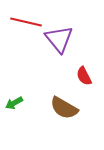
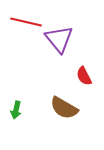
green arrow: moved 2 px right, 7 px down; rotated 48 degrees counterclockwise
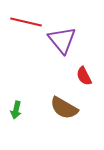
purple triangle: moved 3 px right, 1 px down
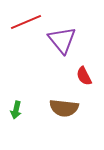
red line: rotated 36 degrees counterclockwise
brown semicircle: rotated 24 degrees counterclockwise
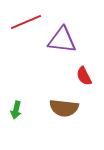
purple triangle: rotated 44 degrees counterclockwise
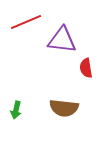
red semicircle: moved 2 px right, 8 px up; rotated 18 degrees clockwise
